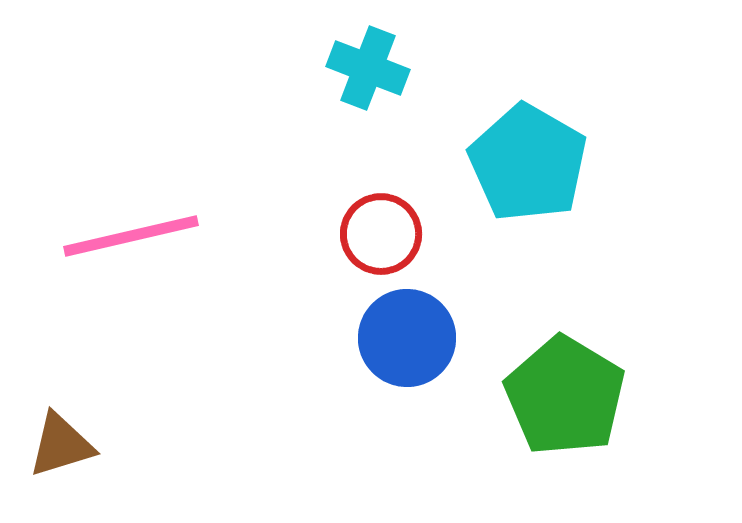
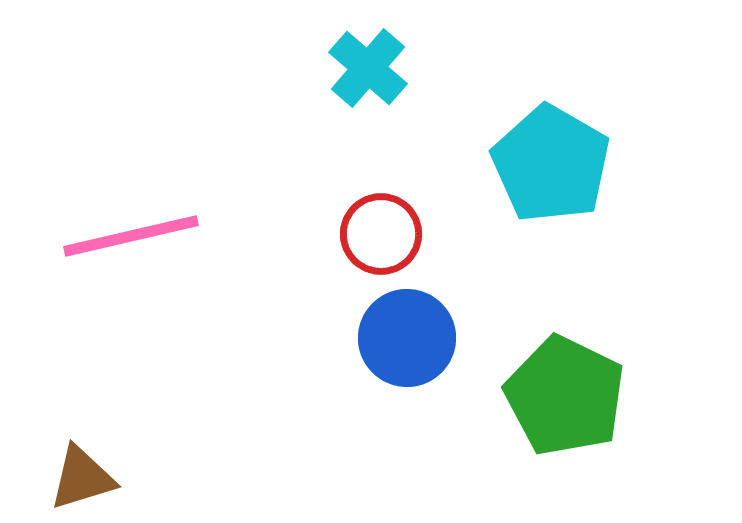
cyan cross: rotated 20 degrees clockwise
cyan pentagon: moved 23 px right, 1 px down
green pentagon: rotated 5 degrees counterclockwise
brown triangle: moved 21 px right, 33 px down
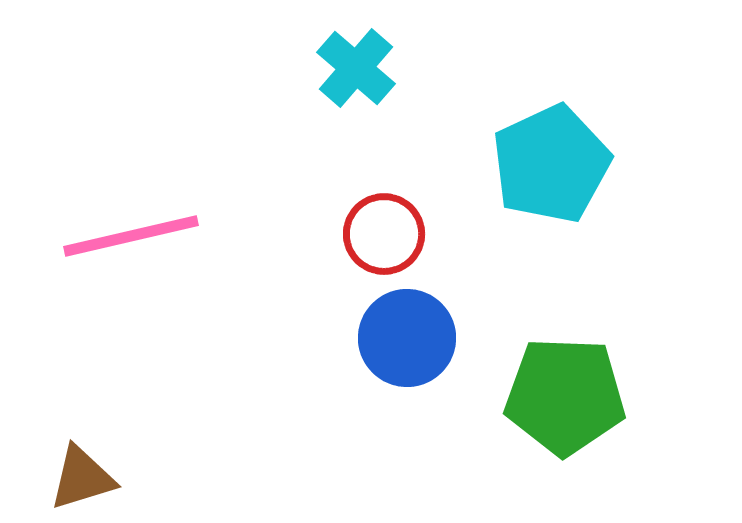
cyan cross: moved 12 px left
cyan pentagon: rotated 17 degrees clockwise
red circle: moved 3 px right
green pentagon: rotated 24 degrees counterclockwise
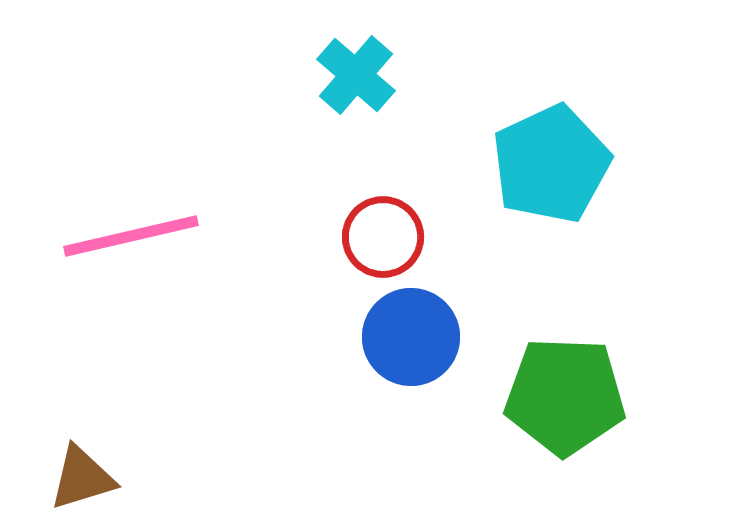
cyan cross: moved 7 px down
red circle: moved 1 px left, 3 px down
blue circle: moved 4 px right, 1 px up
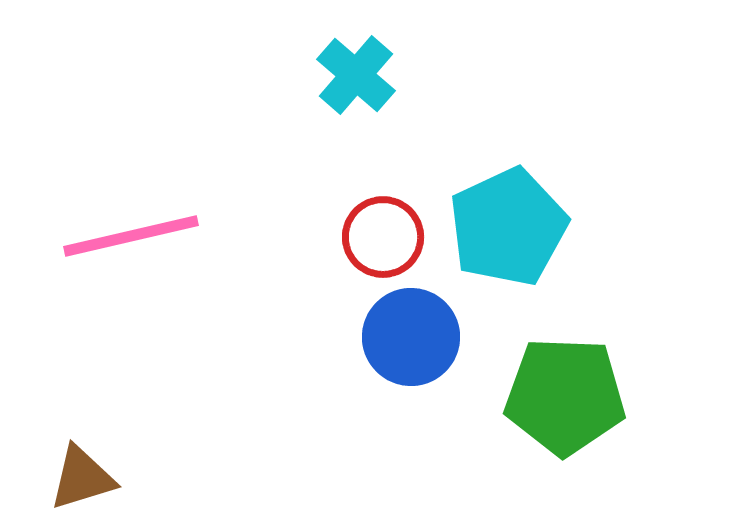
cyan pentagon: moved 43 px left, 63 px down
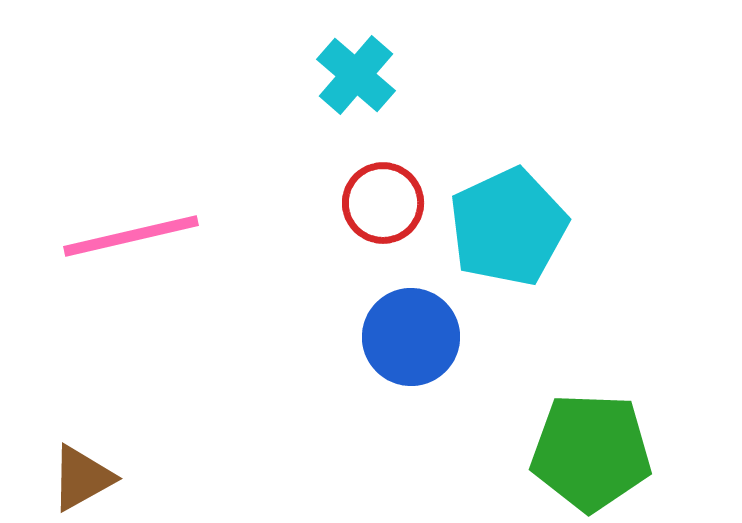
red circle: moved 34 px up
green pentagon: moved 26 px right, 56 px down
brown triangle: rotated 12 degrees counterclockwise
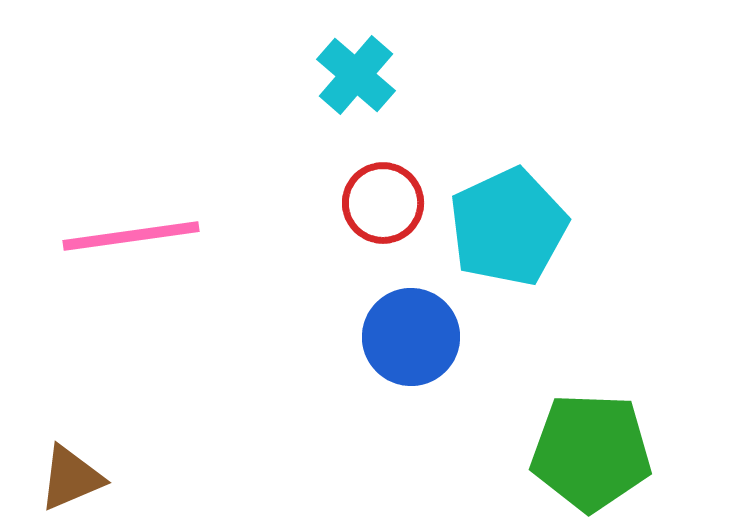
pink line: rotated 5 degrees clockwise
brown triangle: moved 11 px left; rotated 6 degrees clockwise
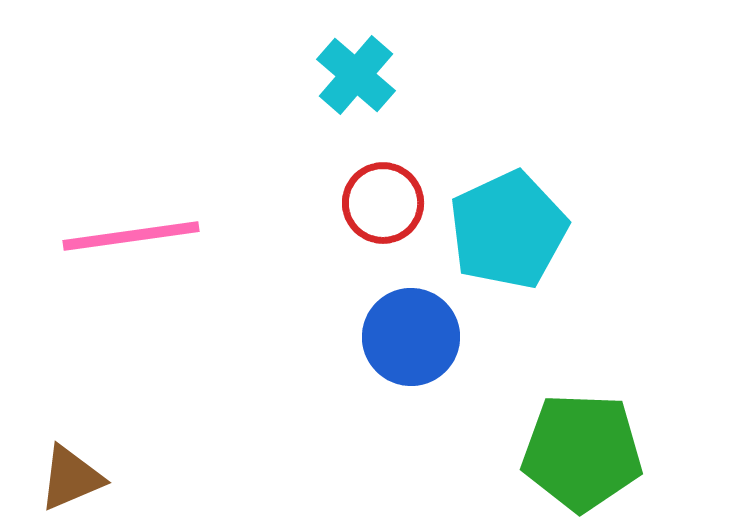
cyan pentagon: moved 3 px down
green pentagon: moved 9 px left
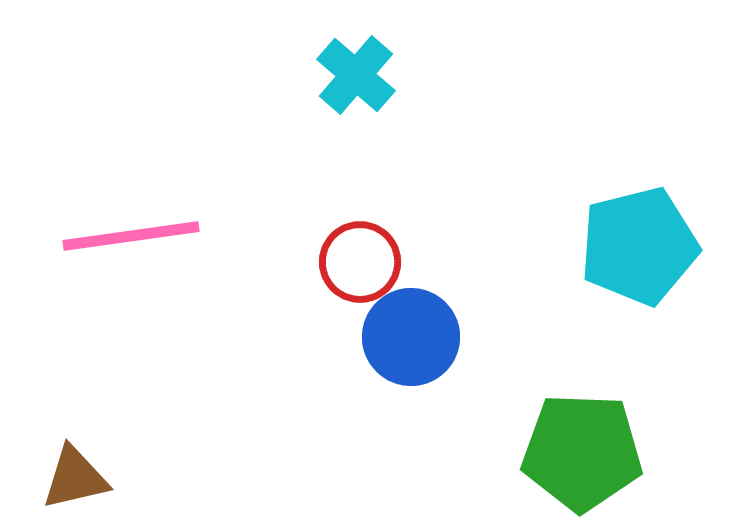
red circle: moved 23 px left, 59 px down
cyan pentagon: moved 131 px right, 16 px down; rotated 11 degrees clockwise
brown triangle: moved 4 px right; rotated 10 degrees clockwise
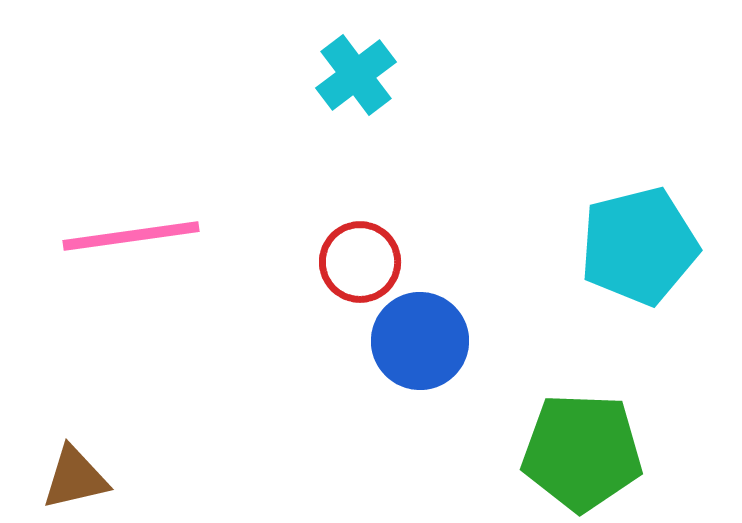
cyan cross: rotated 12 degrees clockwise
blue circle: moved 9 px right, 4 px down
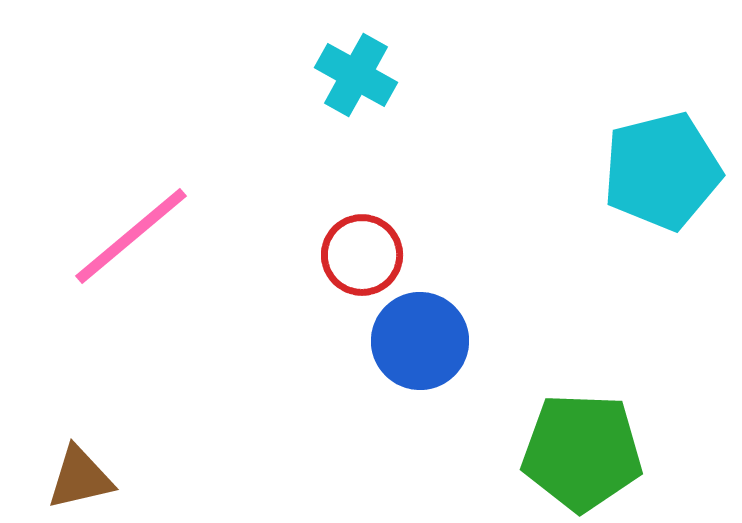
cyan cross: rotated 24 degrees counterclockwise
pink line: rotated 32 degrees counterclockwise
cyan pentagon: moved 23 px right, 75 px up
red circle: moved 2 px right, 7 px up
brown triangle: moved 5 px right
